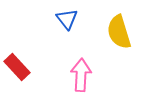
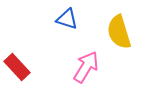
blue triangle: rotated 35 degrees counterclockwise
pink arrow: moved 5 px right, 8 px up; rotated 28 degrees clockwise
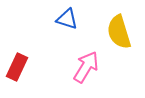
red rectangle: rotated 68 degrees clockwise
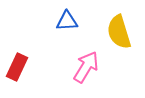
blue triangle: moved 2 px down; rotated 20 degrees counterclockwise
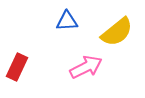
yellow semicircle: moved 2 px left; rotated 112 degrees counterclockwise
pink arrow: rotated 32 degrees clockwise
